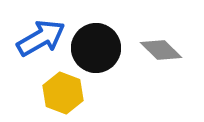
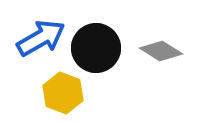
gray diamond: moved 1 px down; rotated 12 degrees counterclockwise
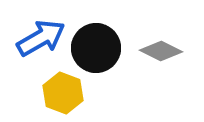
gray diamond: rotated 6 degrees counterclockwise
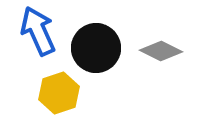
blue arrow: moved 3 px left, 7 px up; rotated 84 degrees counterclockwise
yellow hexagon: moved 4 px left; rotated 21 degrees clockwise
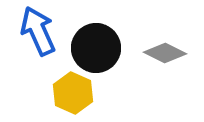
gray diamond: moved 4 px right, 2 px down
yellow hexagon: moved 14 px right; rotated 18 degrees counterclockwise
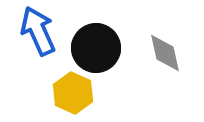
gray diamond: rotated 51 degrees clockwise
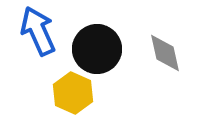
black circle: moved 1 px right, 1 px down
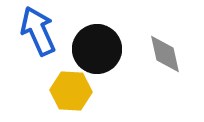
gray diamond: moved 1 px down
yellow hexagon: moved 2 px left, 2 px up; rotated 21 degrees counterclockwise
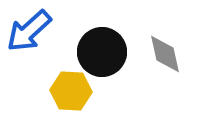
blue arrow: moved 9 px left; rotated 108 degrees counterclockwise
black circle: moved 5 px right, 3 px down
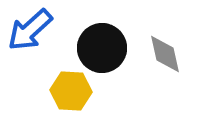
blue arrow: moved 1 px right, 1 px up
black circle: moved 4 px up
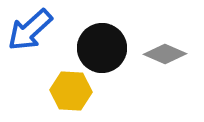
gray diamond: rotated 54 degrees counterclockwise
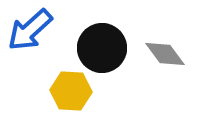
gray diamond: rotated 30 degrees clockwise
